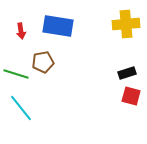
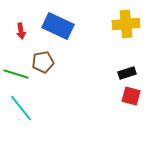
blue rectangle: rotated 16 degrees clockwise
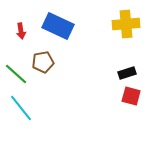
green line: rotated 25 degrees clockwise
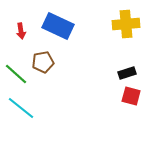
cyan line: rotated 12 degrees counterclockwise
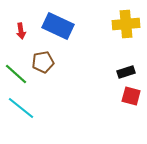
black rectangle: moved 1 px left, 1 px up
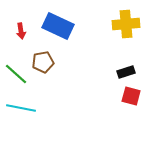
cyan line: rotated 28 degrees counterclockwise
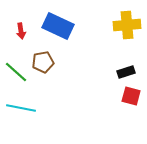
yellow cross: moved 1 px right, 1 px down
green line: moved 2 px up
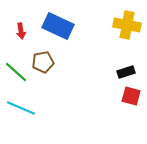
yellow cross: rotated 16 degrees clockwise
cyan line: rotated 12 degrees clockwise
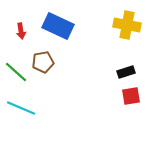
red square: rotated 24 degrees counterclockwise
